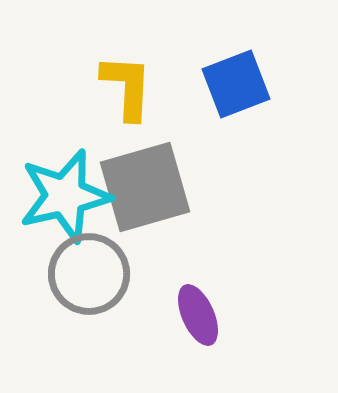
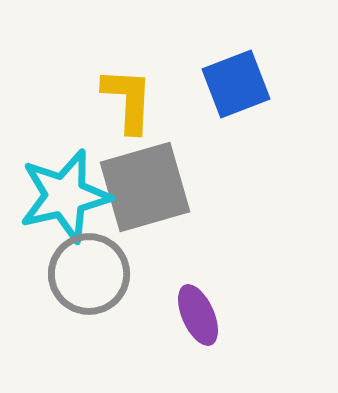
yellow L-shape: moved 1 px right, 13 px down
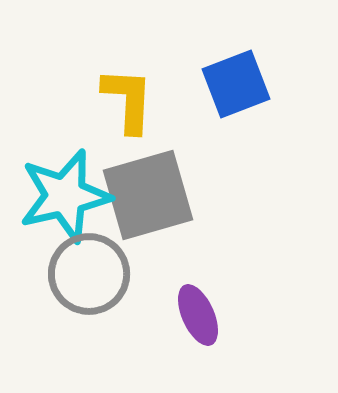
gray square: moved 3 px right, 8 px down
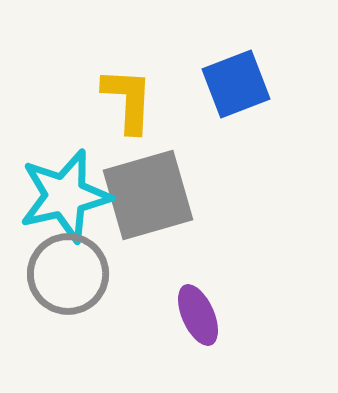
gray circle: moved 21 px left
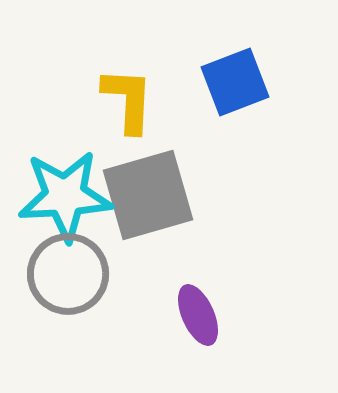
blue square: moved 1 px left, 2 px up
cyan star: rotated 10 degrees clockwise
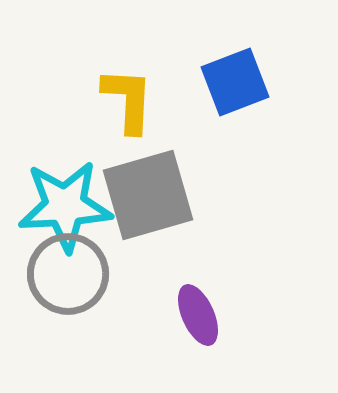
cyan star: moved 10 px down
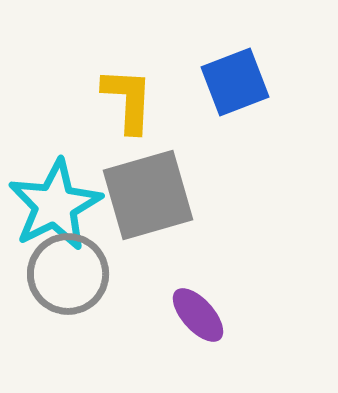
cyan star: moved 10 px left, 1 px up; rotated 24 degrees counterclockwise
purple ellipse: rotated 18 degrees counterclockwise
